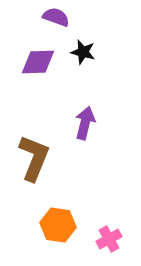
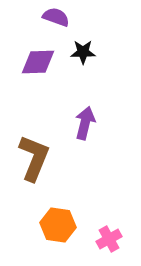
black star: rotated 15 degrees counterclockwise
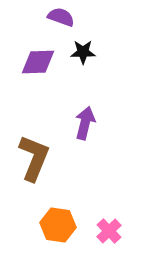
purple semicircle: moved 5 px right
pink cross: moved 8 px up; rotated 15 degrees counterclockwise
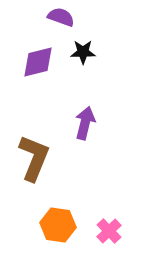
purple diamond: rotated 12 degrees counterclockwise
